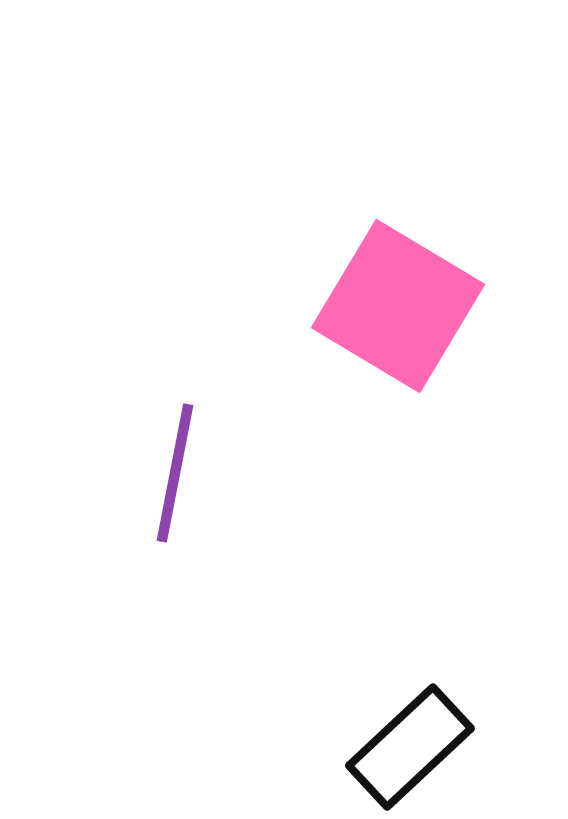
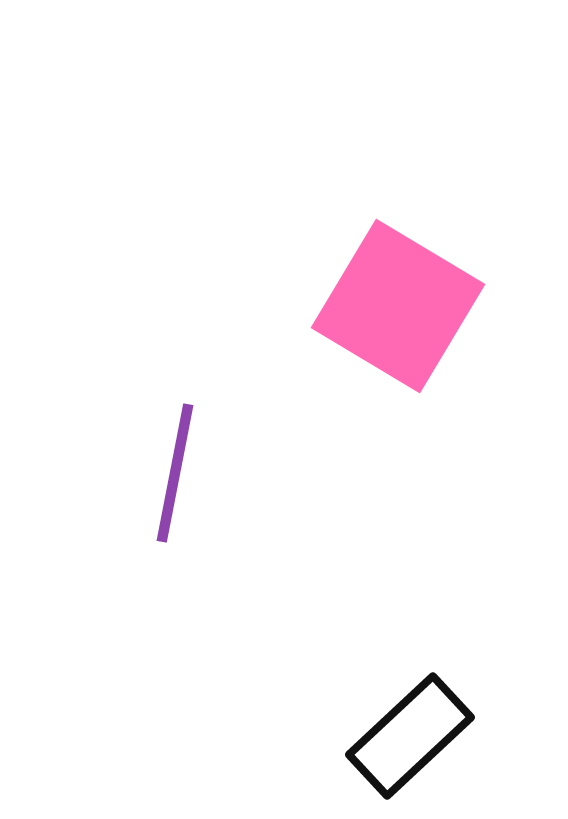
black rectangle: moved 11 px up
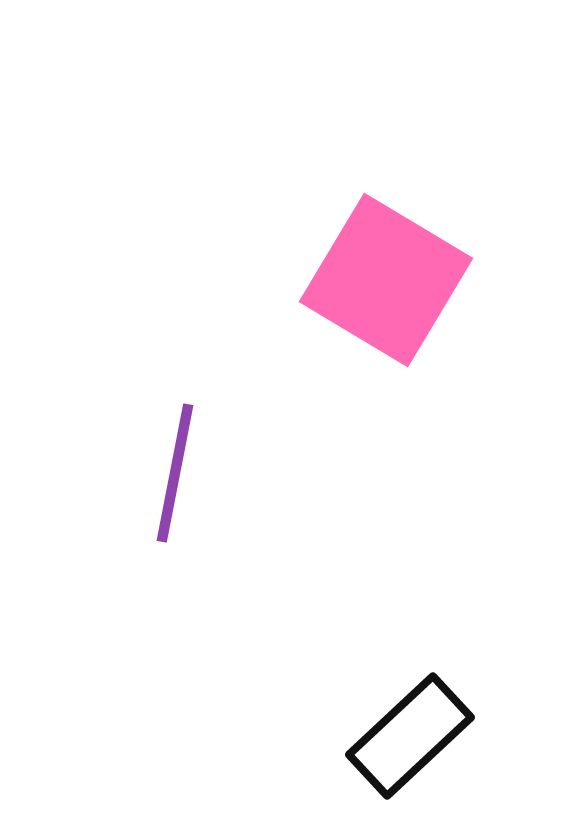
pink square: moved 12 px left, 26 px up
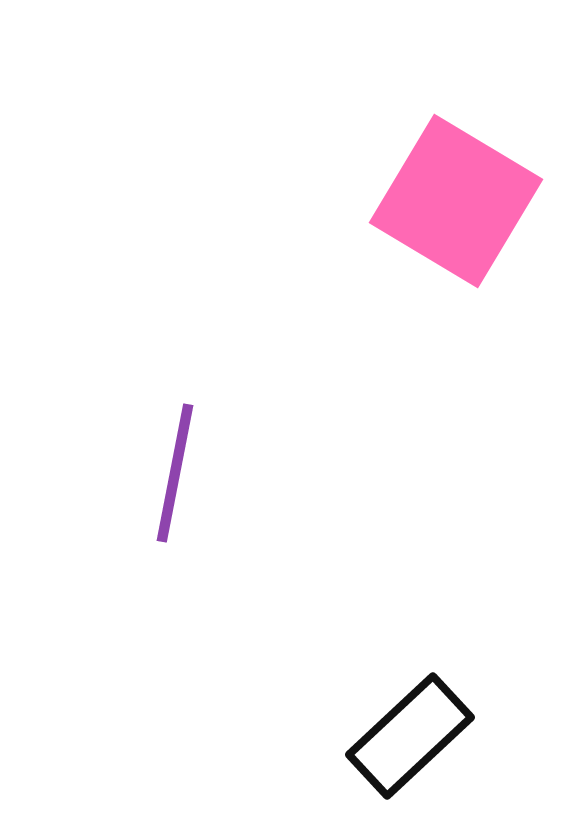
pink square: moved 70 px right, 79 px up
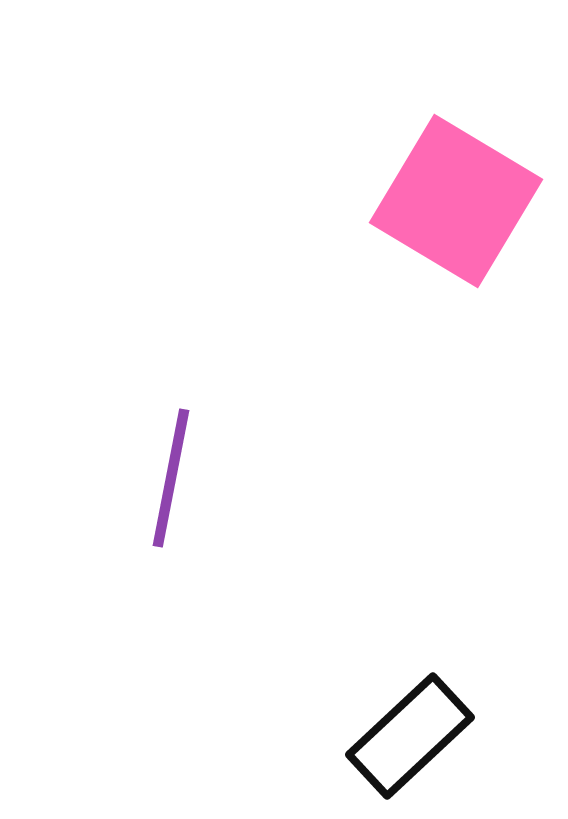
purple line: moved 4 px left, 5 px down
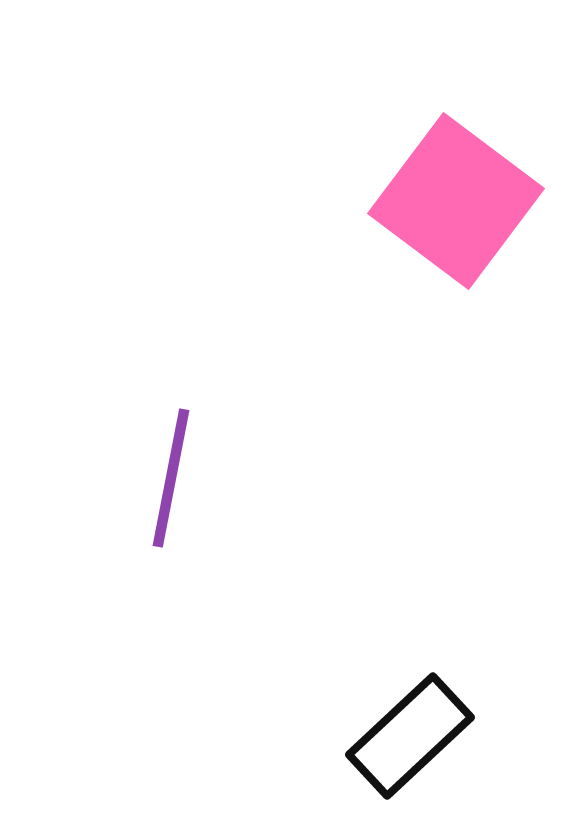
pink square: rotated 6 degrees clockwise
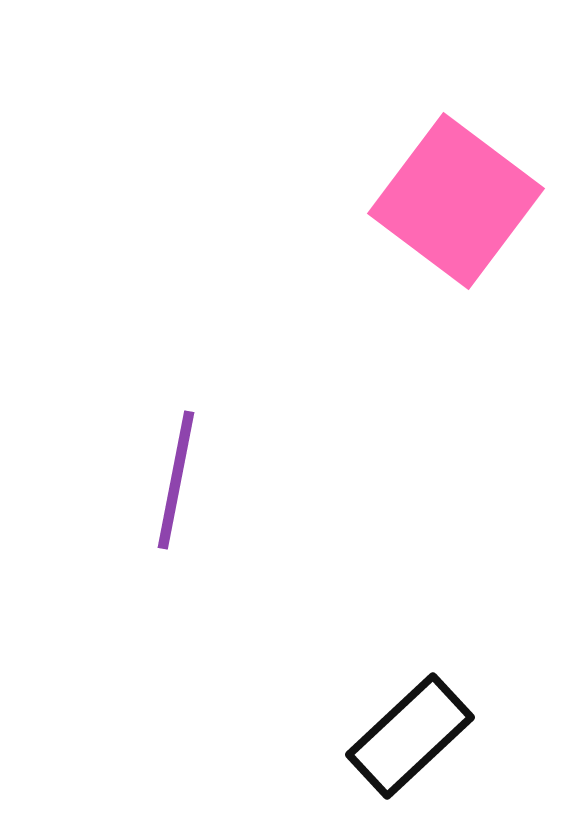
purple line: moved 5 px right, 2 px down
